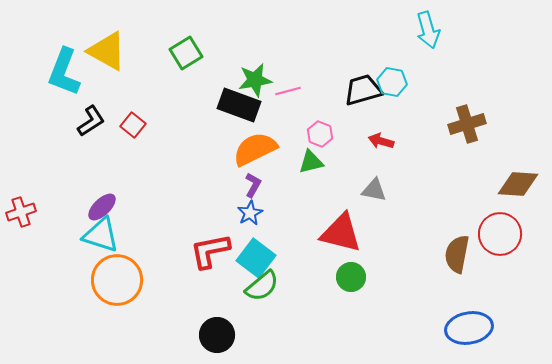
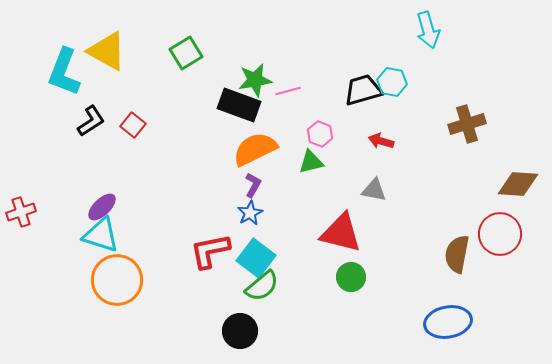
blue ellipse: moved 21 px left, 6 px up
black circle: moved 23 px right, 4 px up
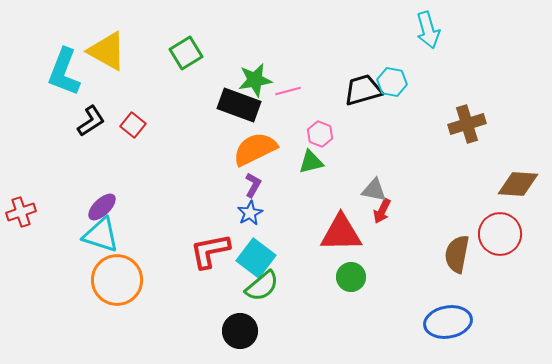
red arrow: moved 1 px right, 70 px down; rotated 80 degrees counterclockwise
red triangle: rotated 15 degrees counterclockwise
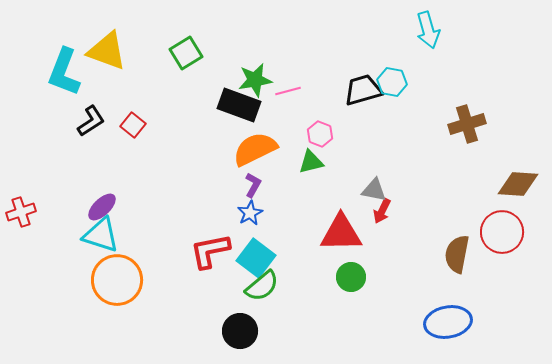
yellow triangle: rotated 9 degrees counterclockwise
red circle: moved 2 px right, 2 px up
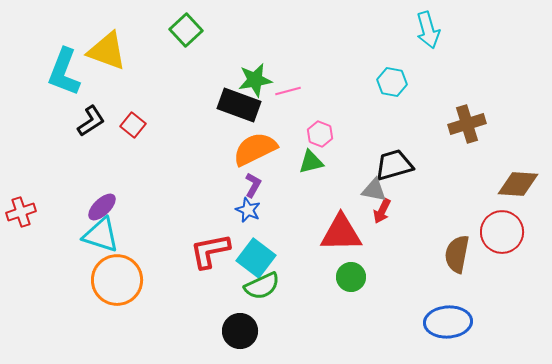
green square: moved 23 px up; rotated 12 degrees counterclockwise
black trapezoid: moved 31 px right, 75 px down
blue star: moved 2 px left, 3 px up; rotated 20 degrees counterclockwise
green semicircle: rotated 15 degrees clockwise
blue ellipse: rotated 6 degrees clockwise
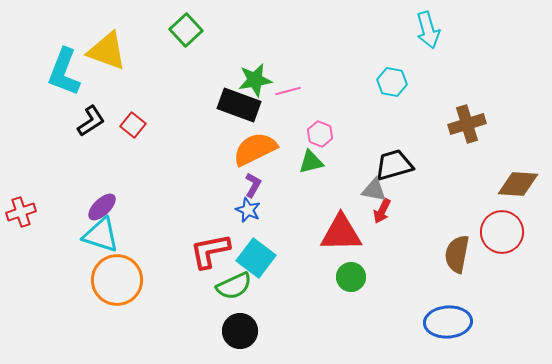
green semicircle: moved 28 px left
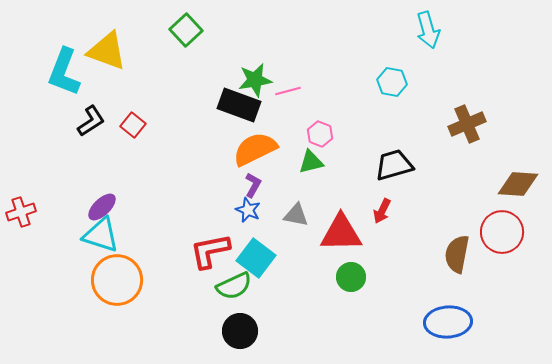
brown cross: rotated 6 degrees counterclockwise
gray triangle: moved 78 px left, 25 px down
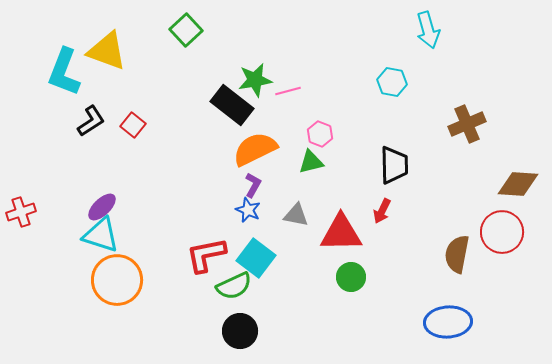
black rectangle: moved 7 px left; rotated 18 degrees clockwise
black trapezoid: rotated 105 degrees clockwise
red L-shape: moved 4 px left, 4 px down
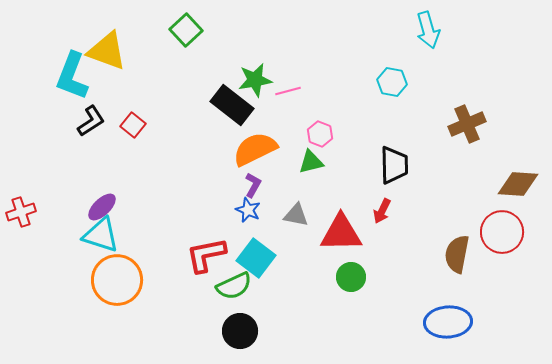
cyan L-shape: moved 8 px right, 4 px down
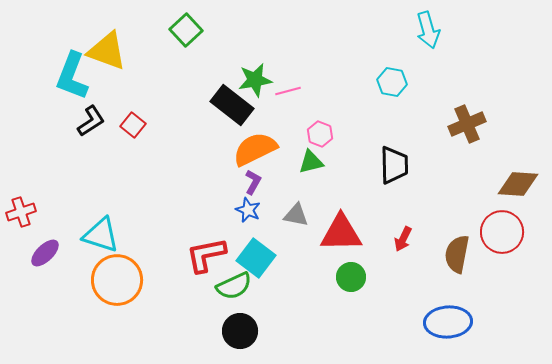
purple L-shape: moved 3 px up
purple ellipse: moved 57 px left, 46 px down
red arrow: moved 21 px right, 28 px down
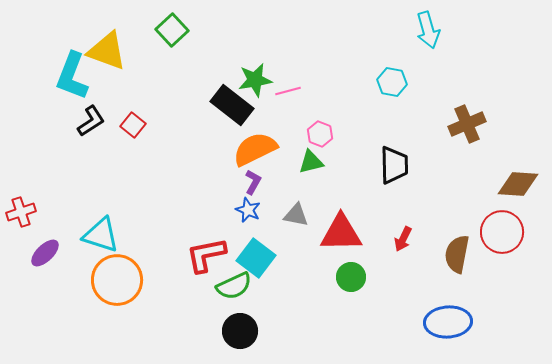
green square: moved 14 px left
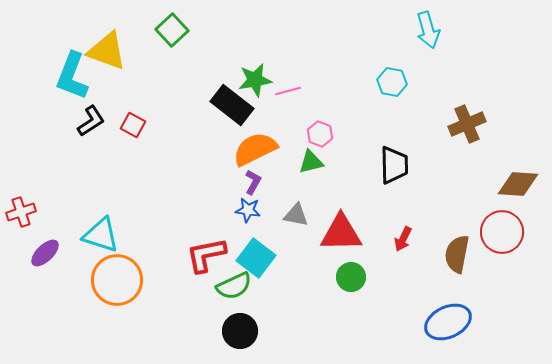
red square: rotated 10 degrees counterclockwise
blue star: rotated 15 degrees counterclockwise
blue ellipse: rotated 21 degrees counterclockwise
